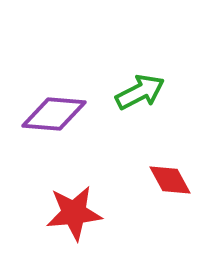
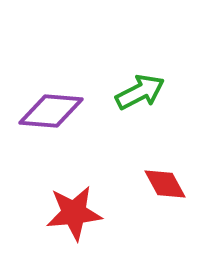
purple diamond: moved 3 px left, 3 px up
red diamond: moved 5 px left, 4 px down
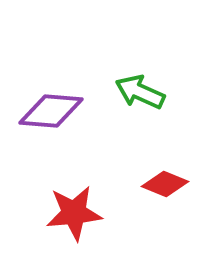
green arrow: rotated 129 degrees counterclockwise
red diamond: rotated 39 degrees counterclockwise
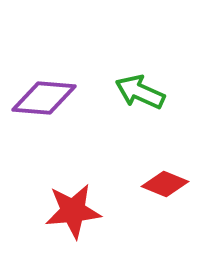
purple diamond: moved 7 px left, 13 px up
red star: moved 1 px left, 2 px up
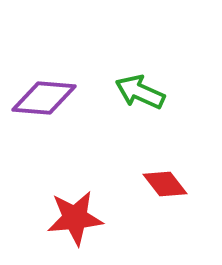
red diamond: rotated 30 degrees clockwise
red star: moved 2 px right, 7 px down
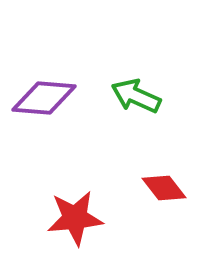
green arrow: moved 4 px left, 4 px down
red diamond: moved 1 px left, 4 px down
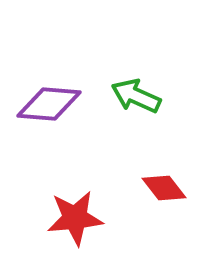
purple diamond: moved 5 px right, 6 px down
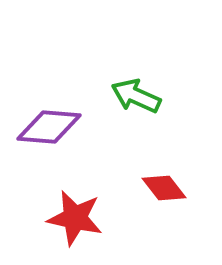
purple diamond: moved 23 px down
red star: rotated 18 degrees clockwise
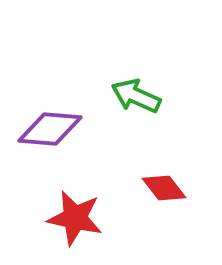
purple diamond: moved 1 px right, 2 px down
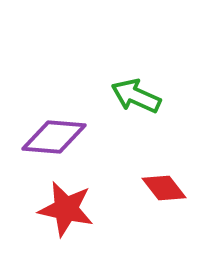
purple diamond: moved 4 px right, 8 px down
red star: moved 9 px left, 9 px up
